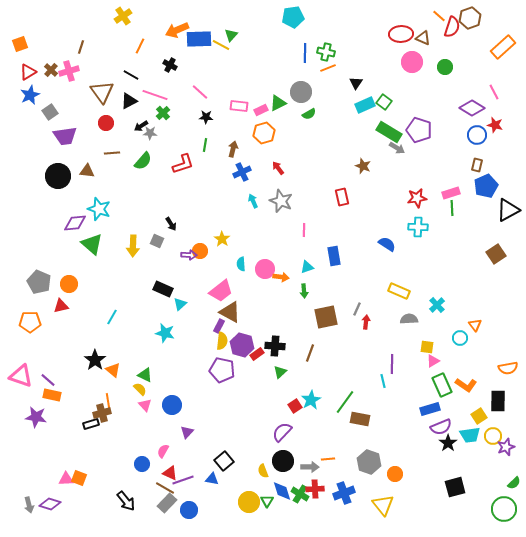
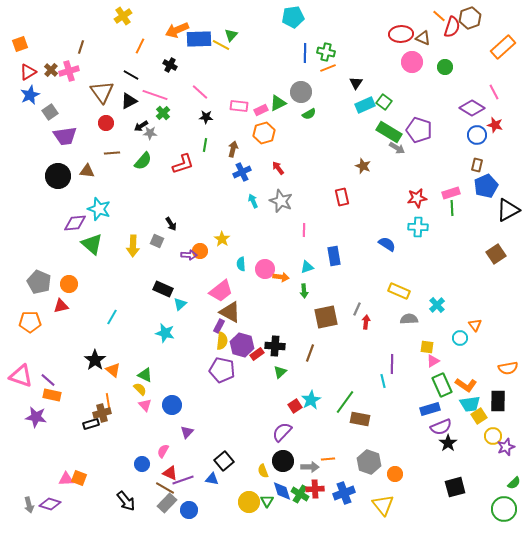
cyan trapezoid at (470, 435): moved 31 px up
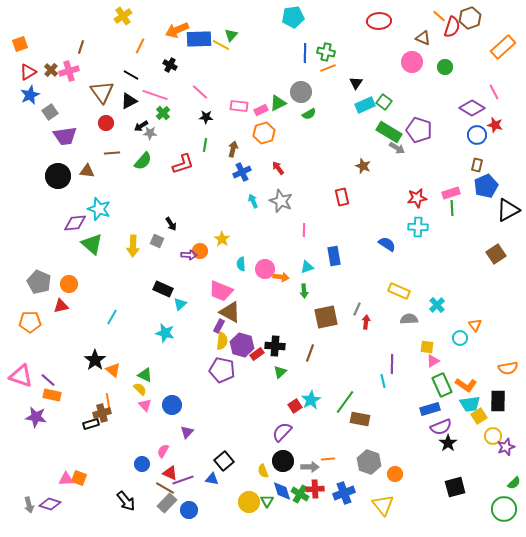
red ellipse at (401, 34): moved 22 px left, 13 px up
pink trapezoid at (221, 291): rotated 60 degrees clockwise
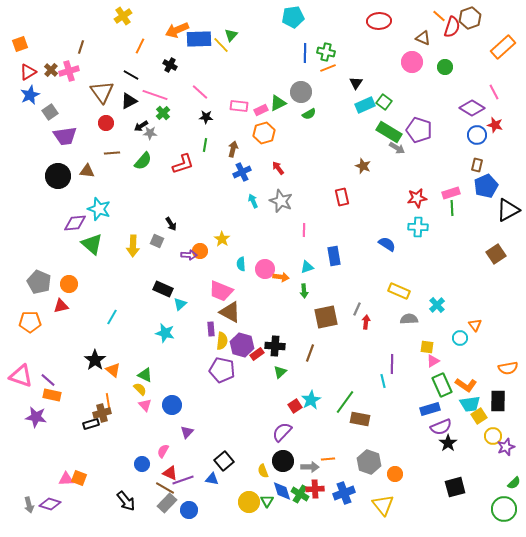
yellow line at (221, 45): rotated 18 degrees clockwise
purple rectangle at (219, 326): moved 8 px left, 3 px down; rotated 32 degrees counterclockwise
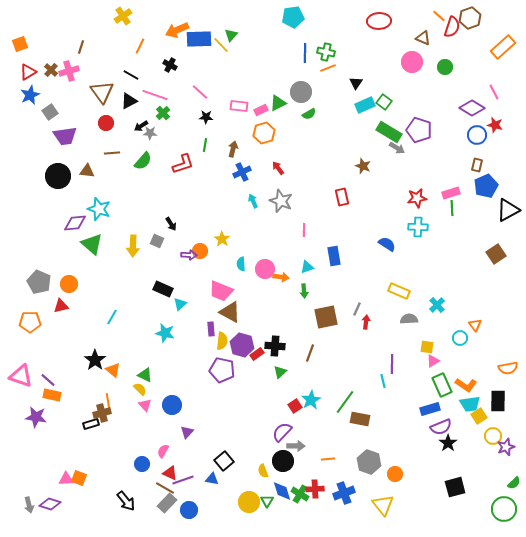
gray arrow at (310, 467): moved 14 px left, 21 px up
